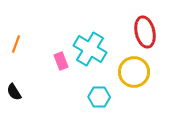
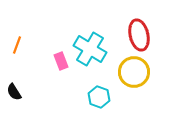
red ellipse: moved 6 px left, 3 px down
orange line: moved 1 px right, 1 px down
cyan hexagon: rotated 20 degrees clockwise
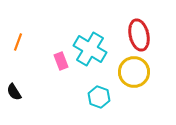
orange line: moved 1 px right, 3 px up
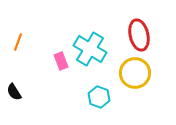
yellow circle: moved 1 px right, 1 px down
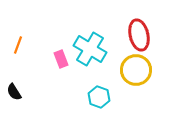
orange line: moved 3 px down
pink rectangle: moved 2 px up
yellow circle: moved 1 px right, 3 px up
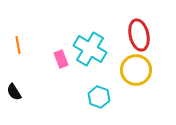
orange line: rotated 30 degrees counterclockwise
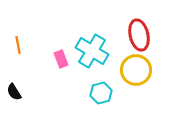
cyan cross: moved 2 px right, 2 px down
cyan hexagon: moved 2 px right, 4 px up; rotated 25 degrees clockwise
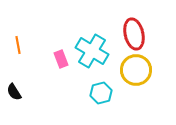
red ellipse: moved 5 px left, 1 px up
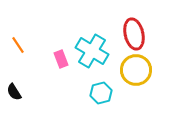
orange line: rotated 24 degrees counterclockwise
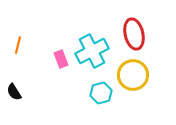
orange line: rotated 48 degrees clockwise
cyan cross: rotated 32 degrees clockwise
yellow circle: moved 3 px left, 5 px down
